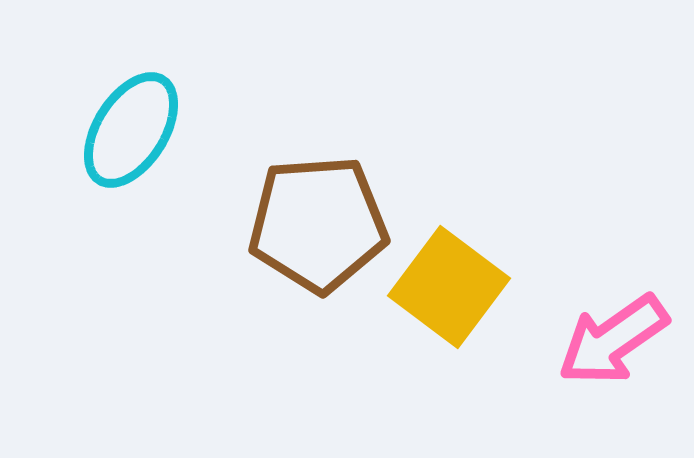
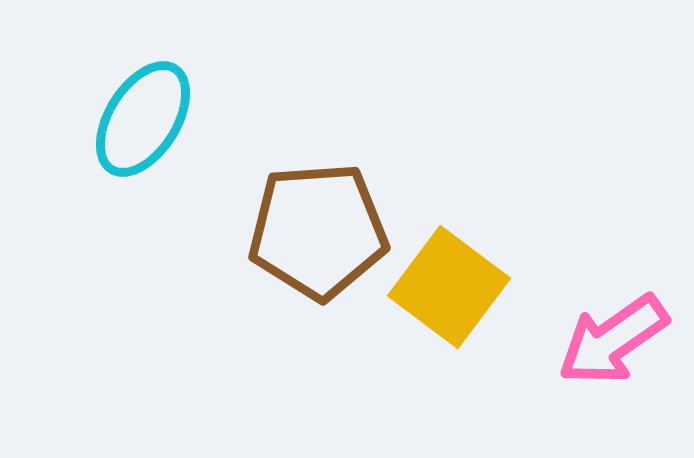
cyan ellipse: moved 12 px right, 11 px up
brown pentagon: moved 7 px down
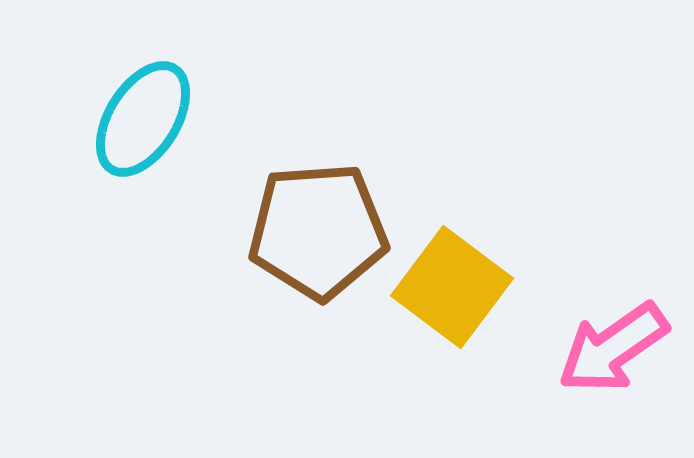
yellow square: moved 3 px right
pink arrow: moved 8 px down
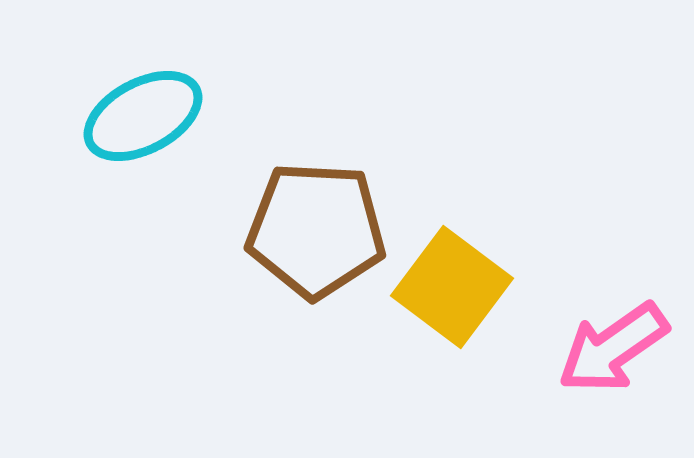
cyan ellipse: moved 3 px up; rotated 30 degrees clockwise
brown pentagon: moved 2 px left, 1 px up; rotated 7 degrees clockwise
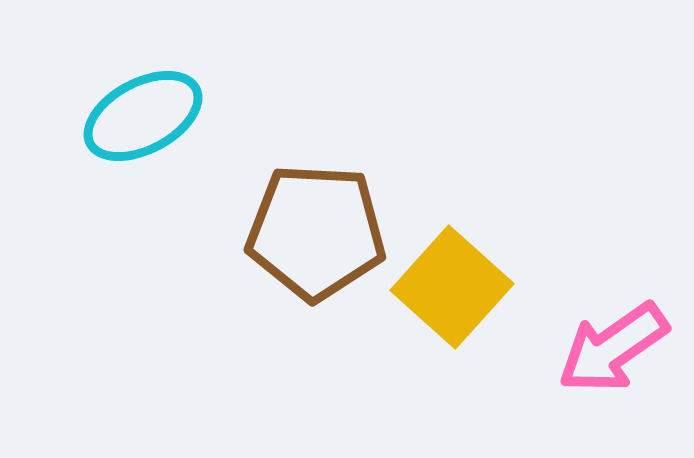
brown pentagon: moved 2 px down
yellow square: rotated 5 degrees clockwise
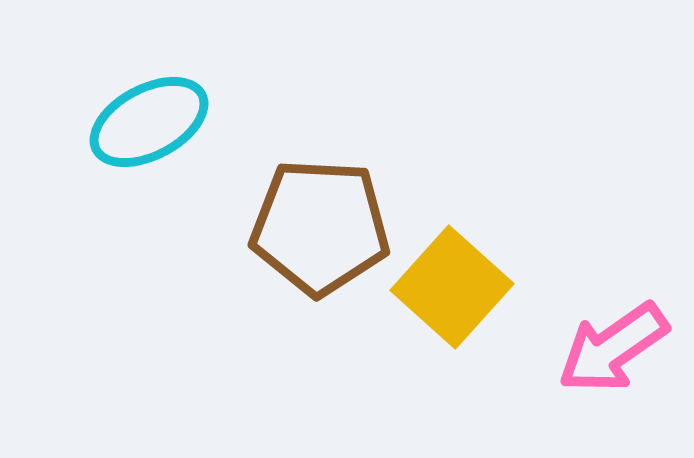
cyan ellipse: moved 6 px right, 6 px down
brown pentagon: moved 4 px right, 5 px up
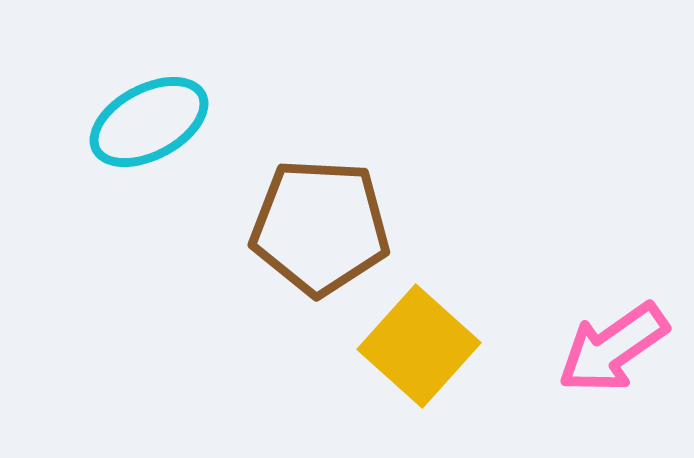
yellow square: moved 33 px left, 59 px down
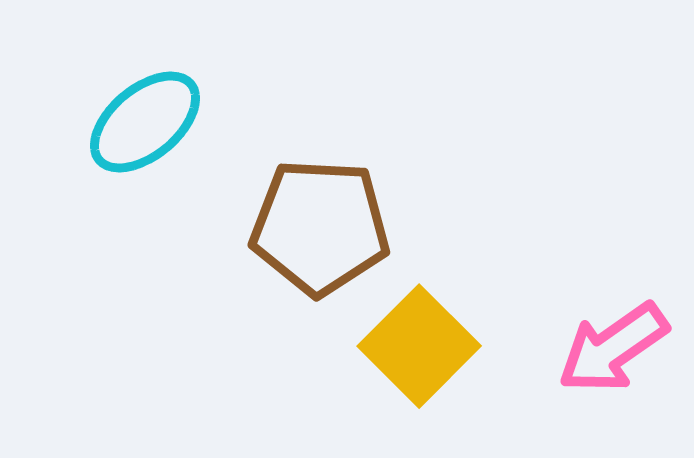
cyan ellipse: moved 4 px left; rotated 12 degrees counterclockwise
yellow square: rotated 3 degrees clockwise
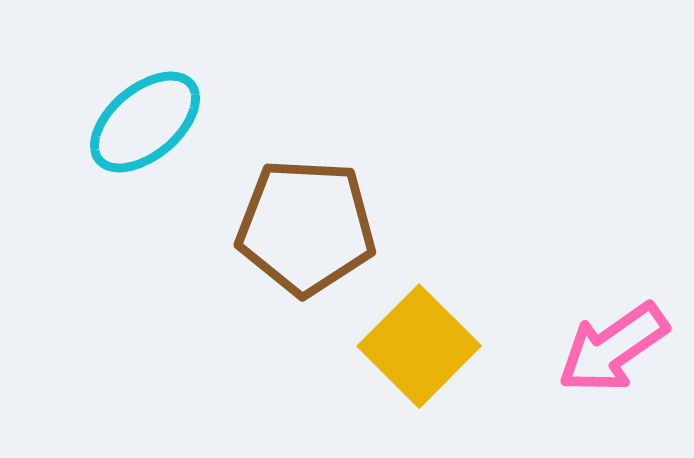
brown pentagon: moved 14 px left
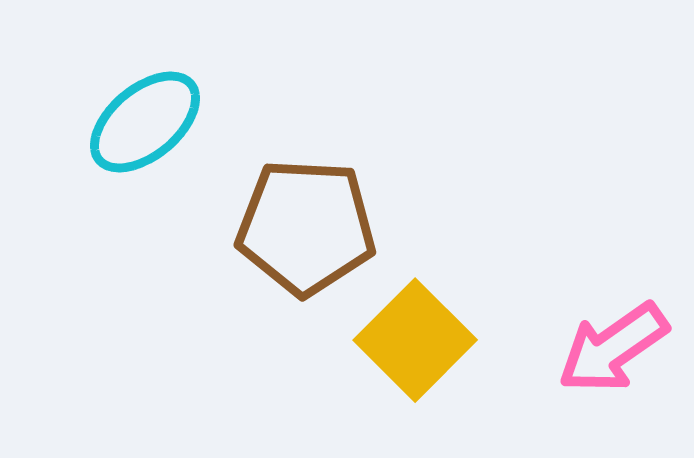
yellow square: moved 4 px left, 6 px up
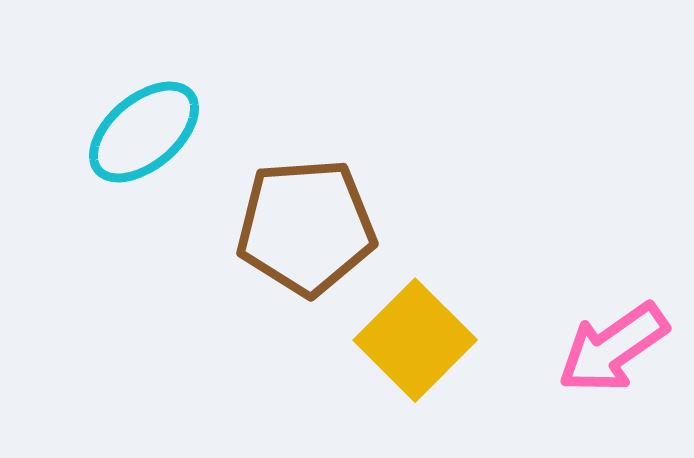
cyan ellipse: moved 1 px left, 10 px down
brown pentagon: rotated 7 degrees counterclockwise
